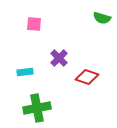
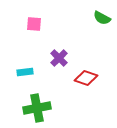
green semicircle: rotated 12 degrees clockwise
red diamond: moved 1 px left, 1 px down
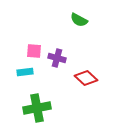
green semicircle: moved 23 px left, 2 px down
pink square: moved 27 px down
purple cross: moved 2 px left; rotated 30 degrees counterclockwise
red diamond: rotated 25 degrees clockwise
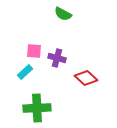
green semicircle: moved 16 px left, 6 px up
cyan rectangle: rotated 35 degrees counterclockwise
green cross: rotated 8 degrees clockwise
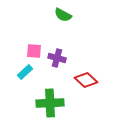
green semicircle: moved 1 px down
red diamond: moved 2 px down
green cross: moved 13 px right, 5 px up
